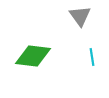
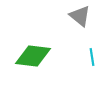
gray triangle: rotated 15 degrees counterclockwise
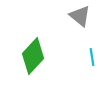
green diamond: rotated 54 degrees counterclockwise
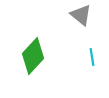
gray triangle: moved 1 px right, 1 px up
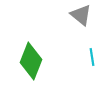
green diamond: moved 2 px left, 5 px down; rotated 21 degrees counterclockwise
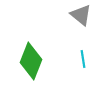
cyan line: moved 9 px left, 2 px down
